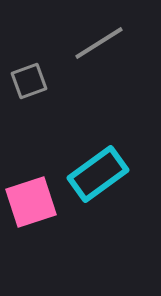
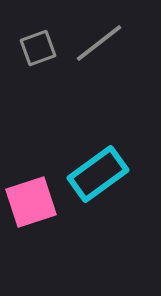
gray line: rotated 6 degrees counterclockwise
gray square: moved 9 px right, 33 px up
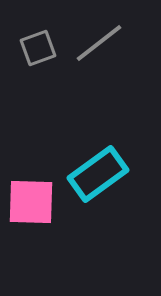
pink square: rotated 20 degrees clockwise
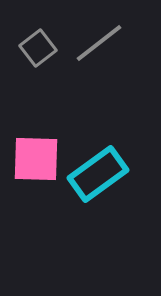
gray square: rotated 18 degrees counterclockwise
pink square: moved 5 px right, 43 px up
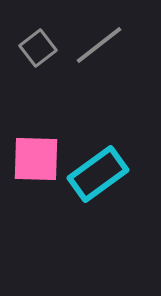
gray line: moved 2 px down
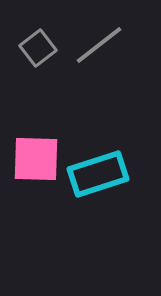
cyan rectangle: rotated 18 degrees clockwise
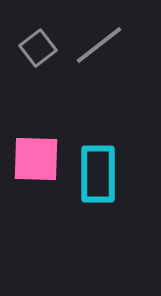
cyan rectangle: rotated 72 degrees counterclockwise
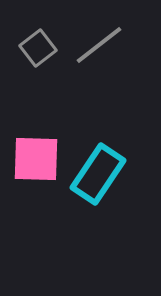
cyan rectangle: rotated 34 degrees clockwise
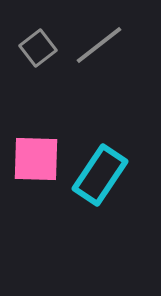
cyan rectangle: moved 2 px right, 1 px down
